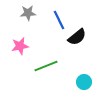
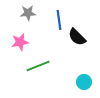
blue line: rotated 18 degrees clockwise
black semicircle: rotated 84 degrees clockwise
pink star: moved 4 px up
green line: moved 8 px left
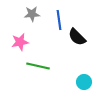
gray star: moved 4 px right, 1 px down
green line: rotated 35 degrees clockwise
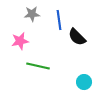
pink star: moved 1 px up
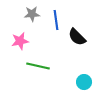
blue line: moved 3 px left
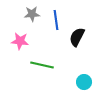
black semicircle: rotated 72 degrees clockwise
pink star: rotated 18 degrees clockwise
green line: moved 4 px right, 1 px up
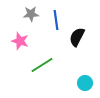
gray star: moved 1 px left
pink star: rotated 12 degrees clockwise
green line: rotated 45 degrees counterclockwise
cyan circle: moved 1 px right, 1 px down
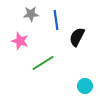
green line: moved 1 px right, 2 px up
cyan circle: moved 3 px down
